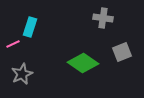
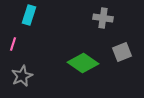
cyan rectangle: moved 1 px left, 12 px up
pink line: rotated 48 degrees counterclockwise
gray star: moved 2 px down
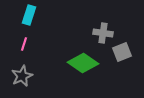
gray cross: moved 15 px down
pink line: moved 11 px right
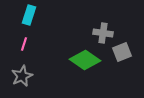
green diamond: moved 2 px right, 3 px up
